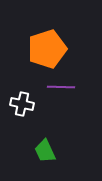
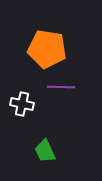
orange pentagon: rotated 27 degrees clockwise
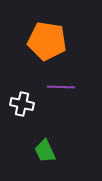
orange pentagon: moved 8 px up
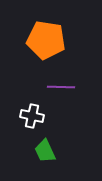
orange pentagon: moved 1 px left, 1 px up
white cross: moved 10 px right, 12 px down
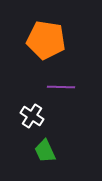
white cross: rotated 20 degrees clockwise
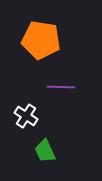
orange pentagon: moved 5 px left
white cross: moved 6 px left
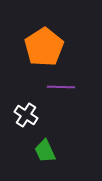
orange pentagon: moved 3 px right, 7 px down; rotated 30 degrees clockwise
white cross: moved 1 px up
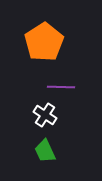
orange pentagon: moved 5 px up
white cross: moved 19 px right
